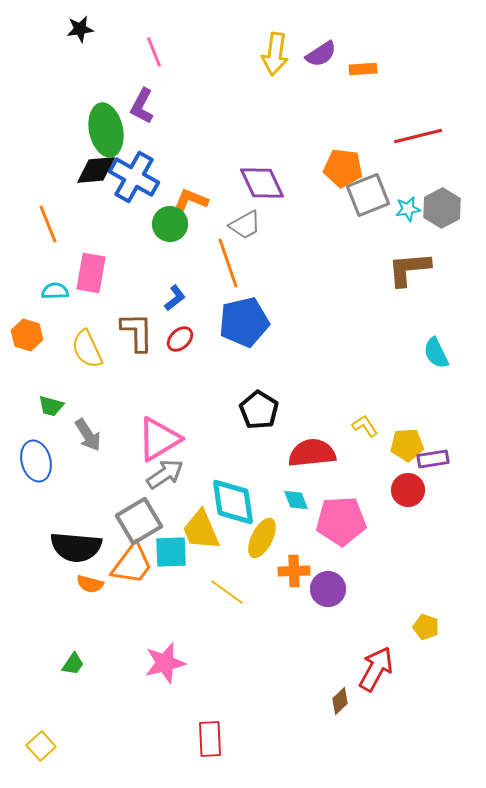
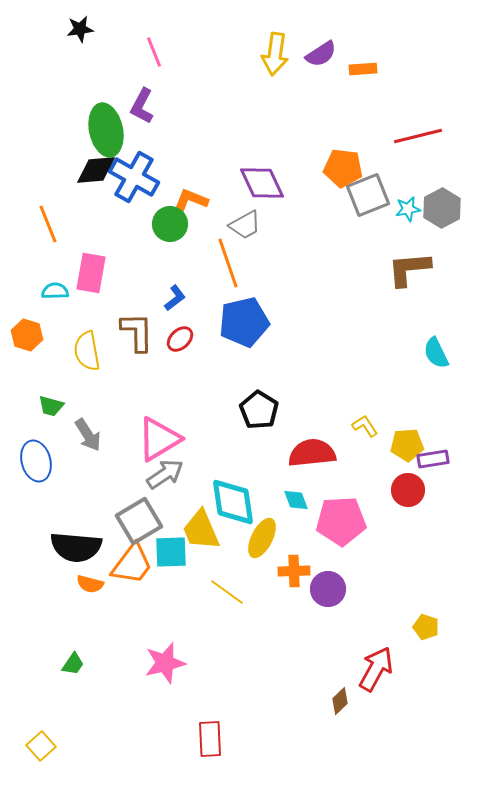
yellow semicircle at (87, 349): moved 2 px down; rotated 15 degrees clockwise
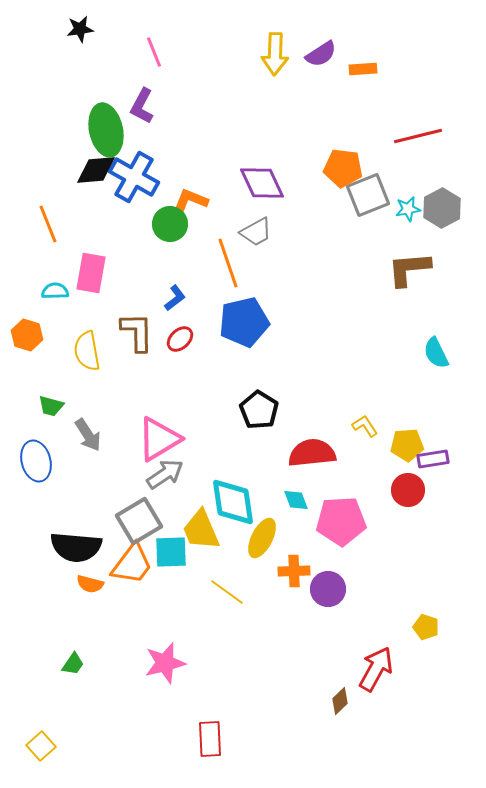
yellow arrow at (275, 54): rotated 6 degrees counterclockwise
gray trapezoid at (245, 225): moved 11 px right, 7 px down
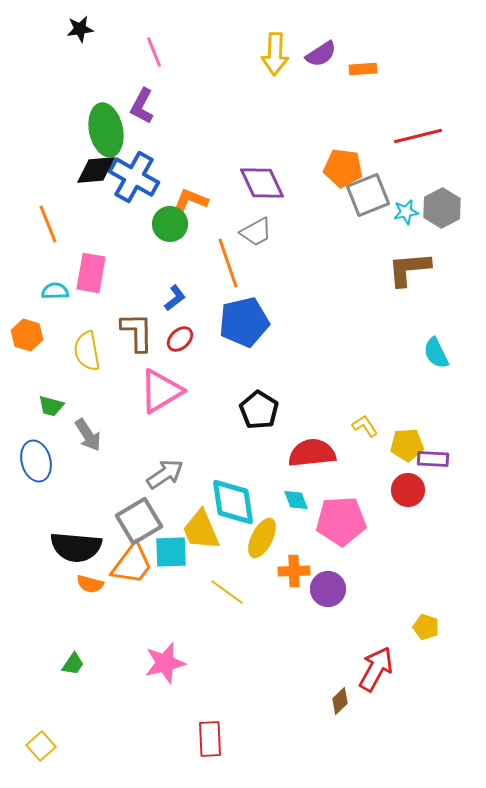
cyan star at (408, 209): moved 2 px left, 3 px down
pink triangle at (159, 439): moved 2 px right, 48 px up
purple rectangle at (433, 459): rotated 12 degrees clockwise
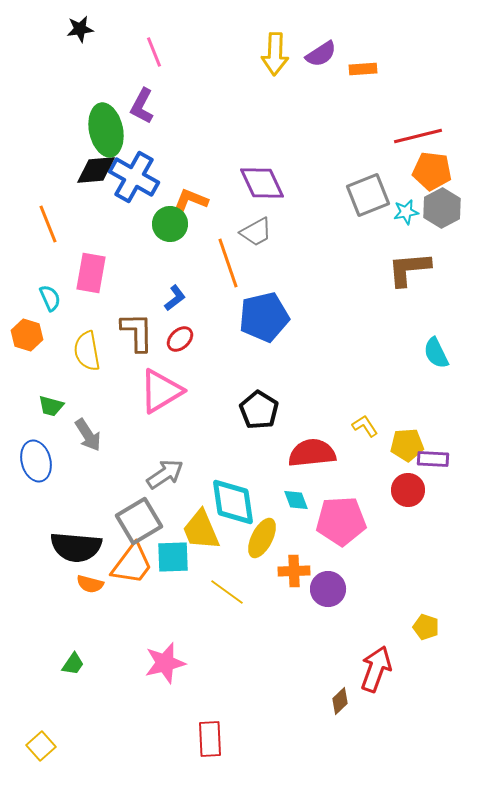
orange pentagon at (343, 168): moved 89 px right, 3 px down
cyan semicircle at (55, 291): moved 5 px left, 7 px down; rotated 68 degrees clockwise
blue pentagon at (244, 322): moved 20 px right, 5 px up
cyan square at (171, 552): moved 2 px right, 5 px down
red arrow at (376, 669): rotated 9 degrees counterclockwise
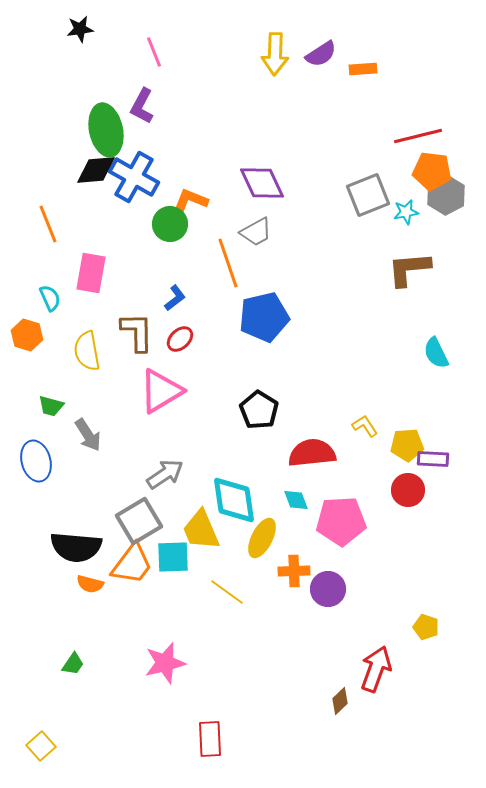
gray hexagon at (442, 208): moved 4 px right, 13 px up
cyan diamond at (233, 502): moved 1 px right, 2 px up
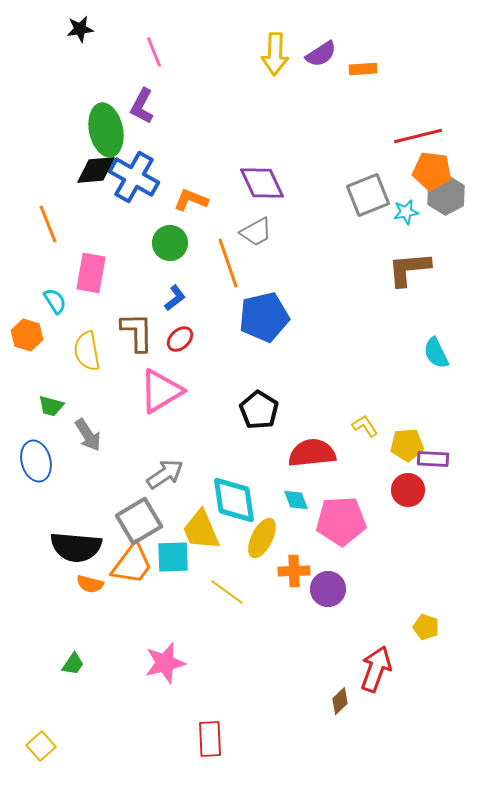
green circle at (170, 224): moved 19 px down
cyan semicircle at (50, 298): moved 5 px right, 3 px down; rotated 8 degrees counterclockwise
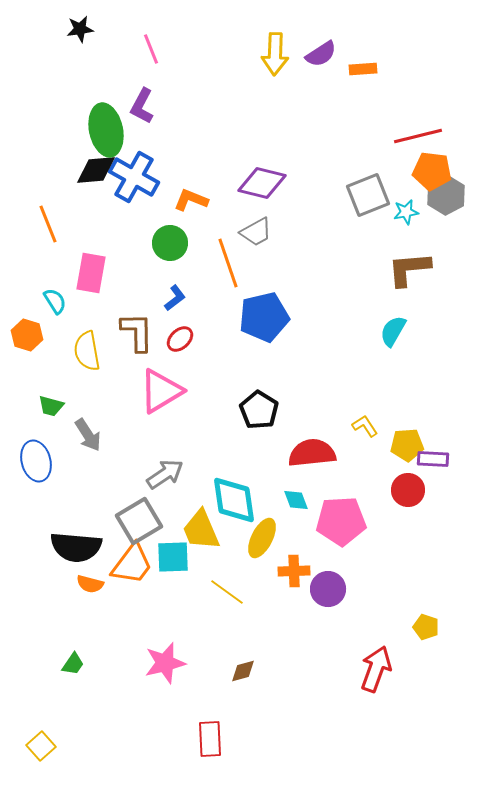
pink line at (154, 52): moved 3 px left, 3 px up
purple diamond at (262, 183): rotated 51 degrees counterclockwise
cyan semicircle at (436, 353): moved 43 px left, 22 px up; rotated 56 degrees clockwise
brown diamond at (340, 701): moved 97 px left, 30 px up; rotated 28 degrees clockwise
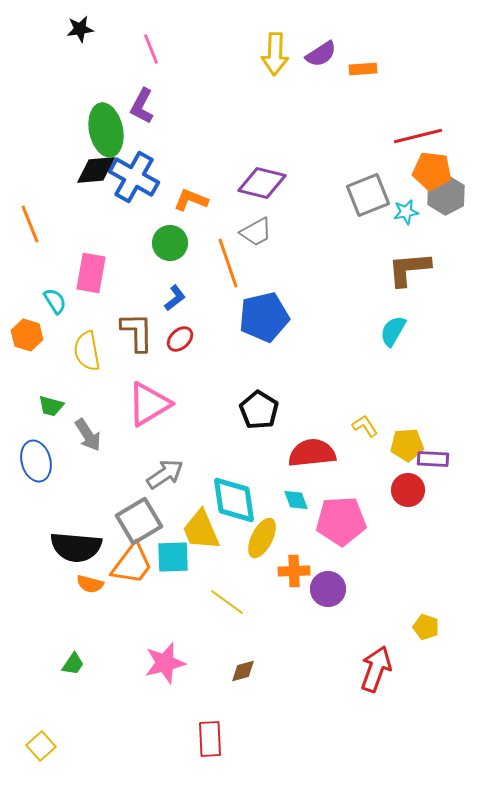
orange line at (48, 224): moved 18 px left
pink triangle at (161, 391): moved 12 px left, 13 px down
yellow line at (227, 592): moved 10 px down
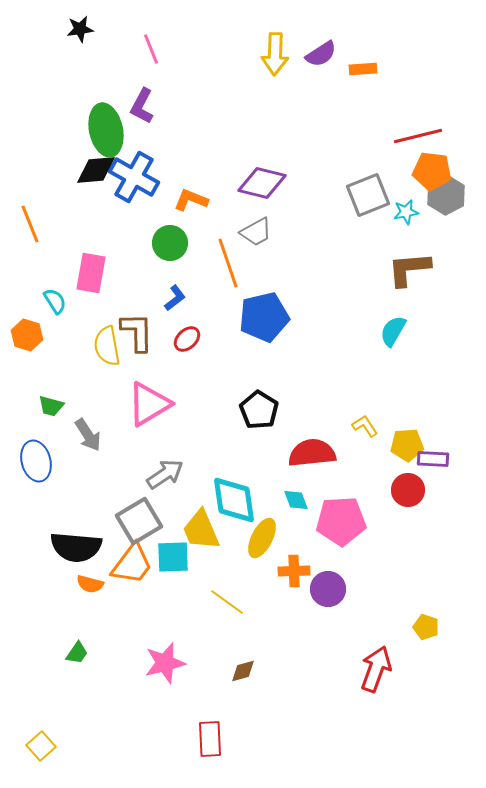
red ellipse at (180, 339): moved 7 px right
yellow semicircle at (87, 351): moved 20 px right, 5 px up
green trapezoid at (73, 664): moved 4 px right, 11 px up
